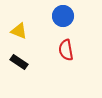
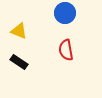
blue circle: moved 2 px right, 3 px up
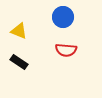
blue circle: moved 2 px left, 4 px down
red semicircle: rotated 75 degrees counterclockwise
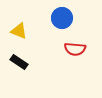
blue circle: moved 1 px left, 1 px down
red semicircle: moved 9 px right, 1 px up
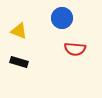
black rectangle: rotated 18 degrees counterclockwise
